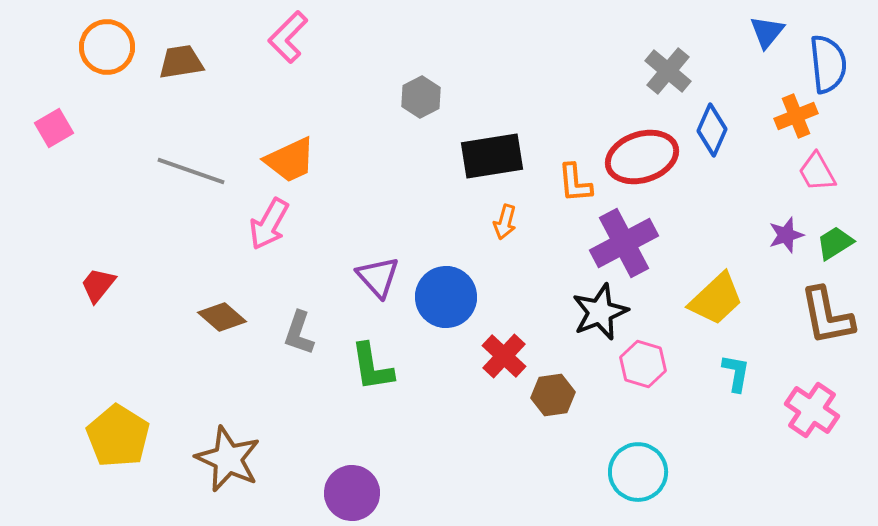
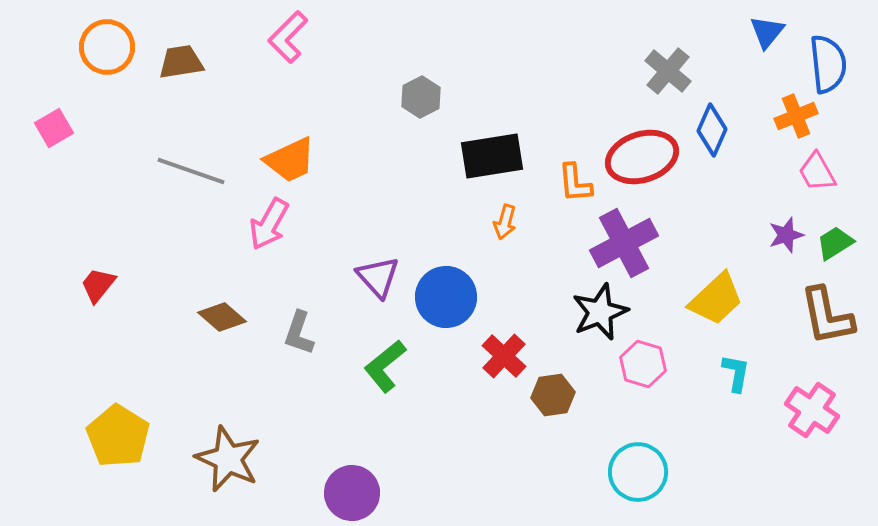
green L-shape: moved 13 px right, 1 px up; rotated 60 degrees clockwise
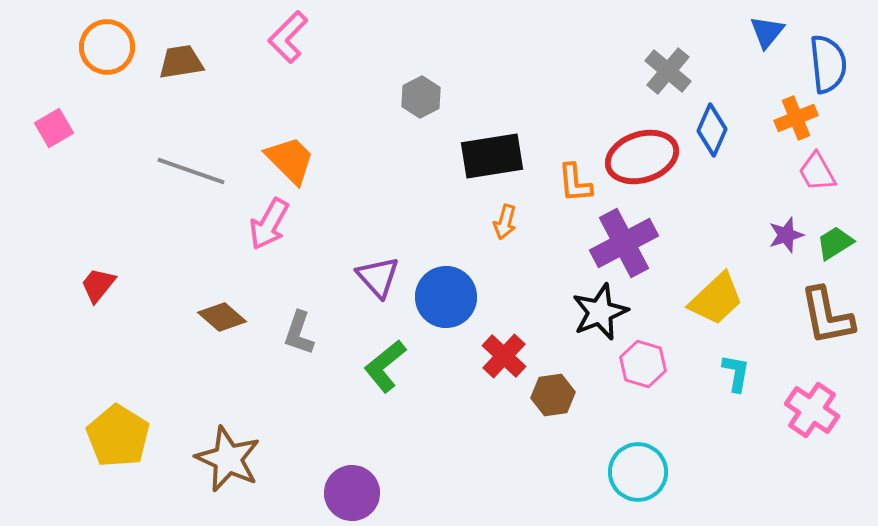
orange cross: moved 2 px down
orange trapezoid: rotated 110 degrees counterclockwise
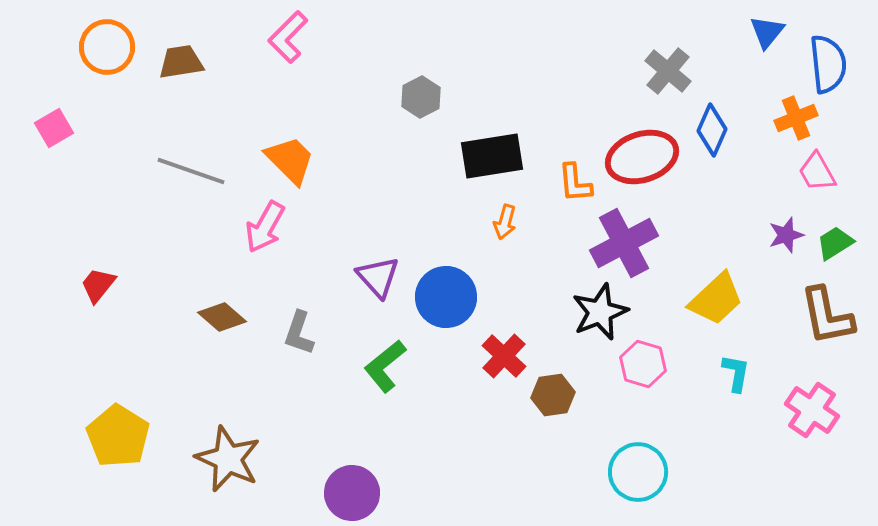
pink arrow: moved 4 px left, 3 px down
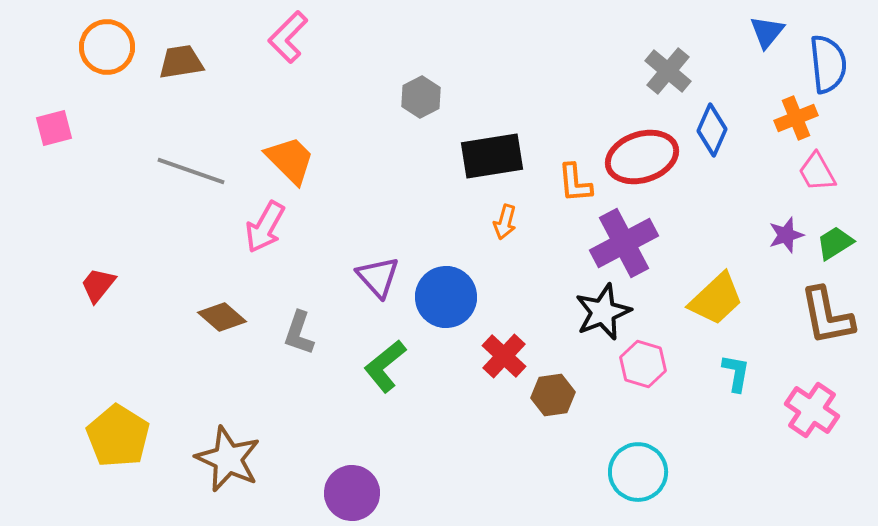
pink square: rotated 15 degrees clockwise
black star: moved 3 px right
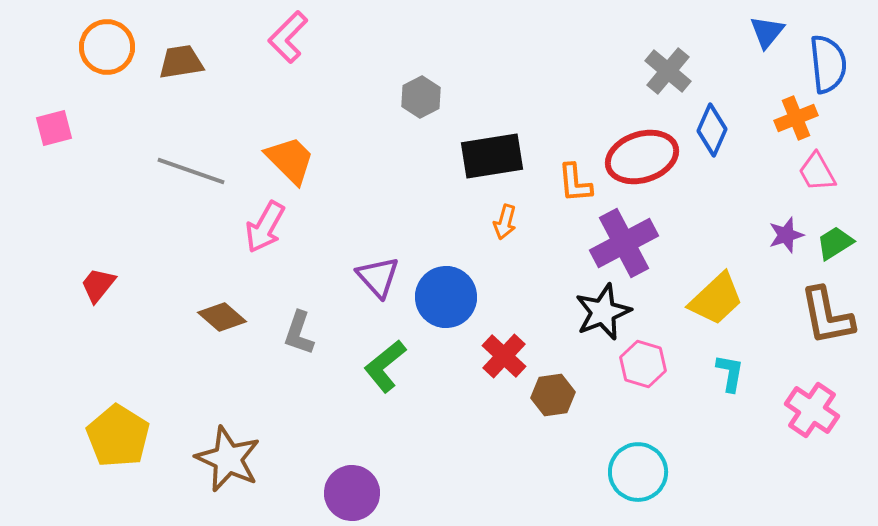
cyan L-shape: moved 6 px left
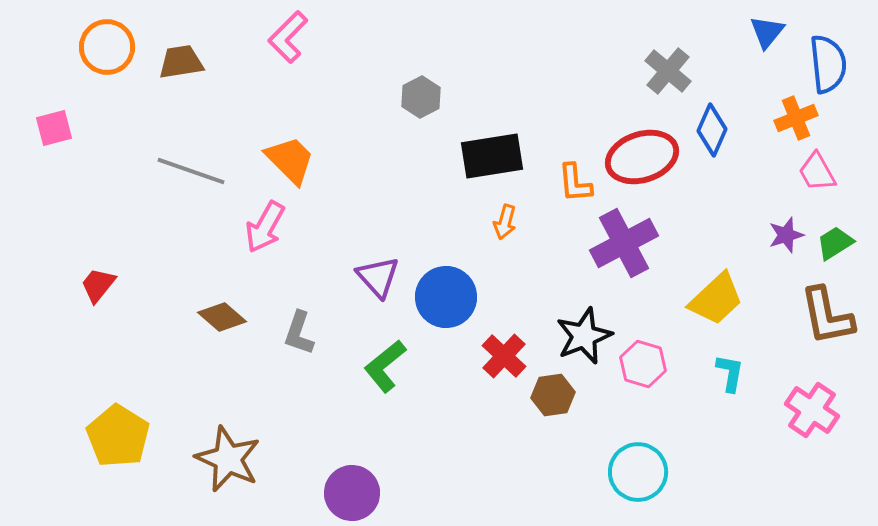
black star: moved 19 px left, 24 px down
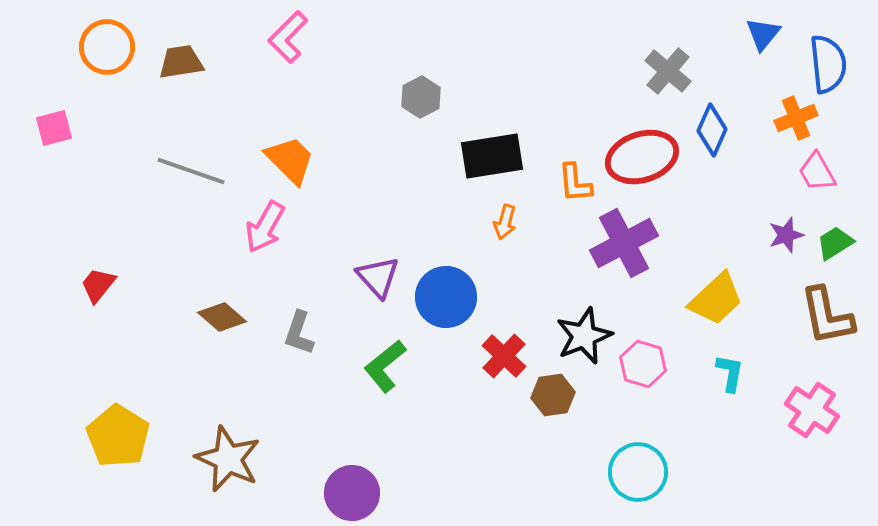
blue triangle: moved 4 px left, 2 px down
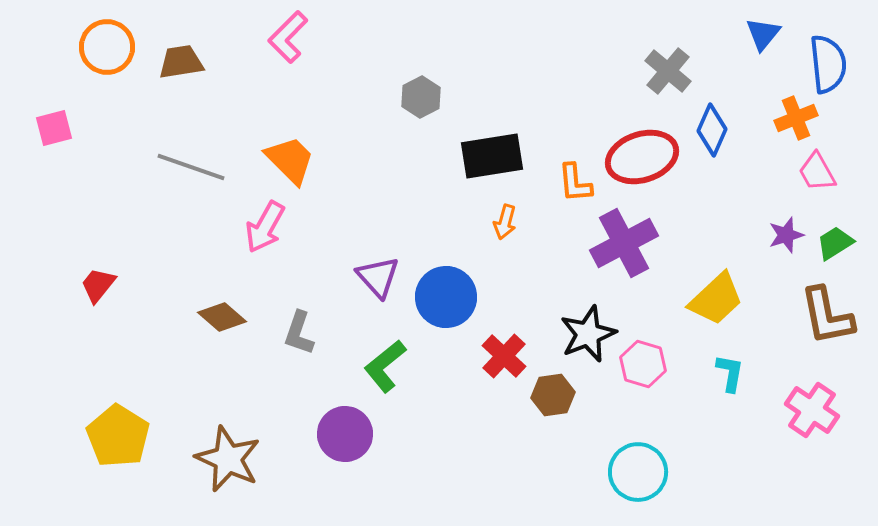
gray line: moved 4 px up
black star: moved 4 px right, 2 px up
purple circle: moved 7 px left, 59 px up
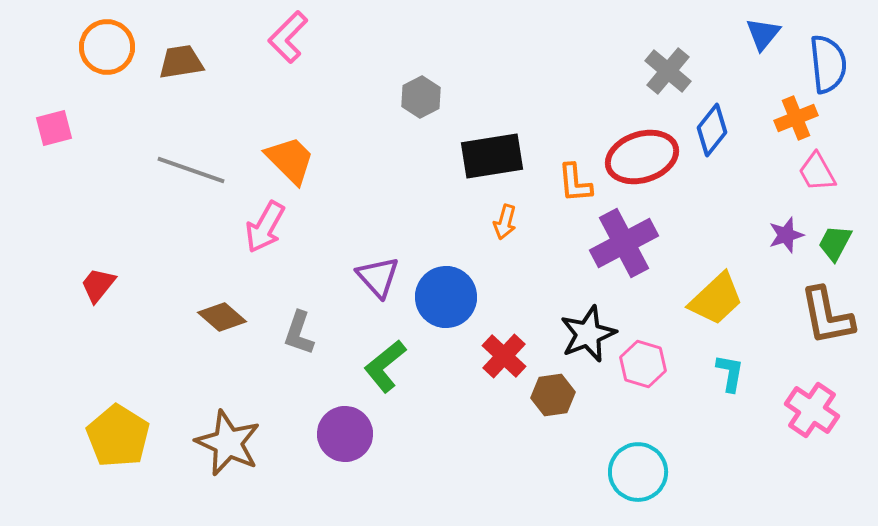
blue diamond: rotated 15 degrees clockwise
gray line: moved 3 px down
green trapezoid: rotated 30 degrees counterclockwise
brown star: moved 16 px up
